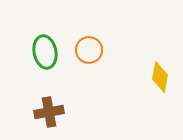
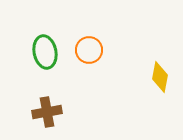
brown cross: moved 2 px left
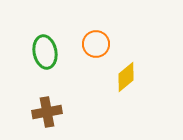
orange circle: moved 7 px right, 6 px up
yellow diamond: moved 34 px left; rotated 40 degrees clockwise
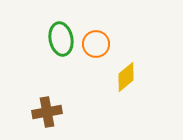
green ellipse: moved 16 px right, 13 px up
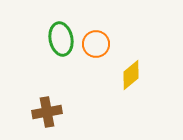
yellow diamond: moved 5 px right, 2 px up
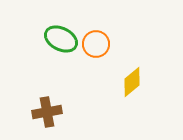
green ellipse: rotated 52 degrees counterclockwise
yellow diamond: moved 1 px right, 7 px down
